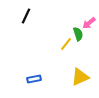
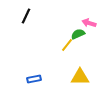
pink arrow: rotated 56 degrees clockwise
green semicircle: rotated 96 degrees counterclockwise
yellow line: moved 1 px right, 1 px down
yellow triangle: rotated 24 degrees clockwise
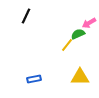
pink arrow: rotated 48 degrees counterclockwise
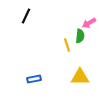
green semicircle: moved 2 px right, 2 px down; rotated 120 degrees clockwise
yellow line: rotated 56 degrees counterclockwise
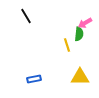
black line: rotated 56 degrees counterclockwise
pink arrow: moved 4 px left
green semicircle: moved 1 px left, 2 px up
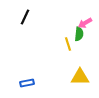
black line: moved 1 px left, 1 px down; rotated 56 degrees clockwise
yellow line: moved 1 px right, 1 px up
blue rectangle: moved 7 px left, 4 px down
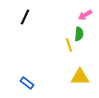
pink arrow: moved 8 px up
yellow line: moved 1 px right, 1 px down
blue rectangle: rotated 48 degrees clockwise
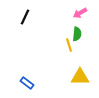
pink arrow: moved 5 px left, 2 px up
green semicircle: moved 2 px left
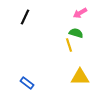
green semicircle: moved 1 px left, 1 px up; rotated 80 degrees counterclockwise
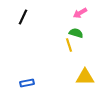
black line: moved 2 px left
yellow triangle: moved 5 px right
blue rectangle: rotated 48 degrees counterclockwise
